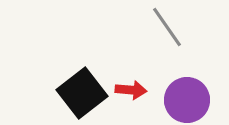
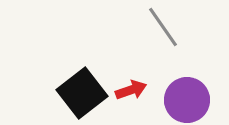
gray line: moved 4 px left
red arrow: rotated 24 degrees counterclockwise
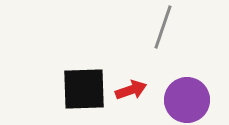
gray line: rotated 54 degrees clockwise
black square: moved 2 px right, 4 px up; rotated 36 degrees clockwise
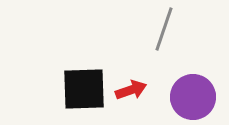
gray line: moved 1 px right, 2 px down
purple circle: moved 6 px right, 3 px up
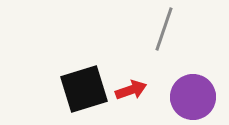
black square: rotated 15 degrees counterclockwise
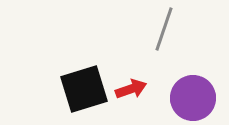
red arrow: moved 1 px up
purple circle: moved 1 px down
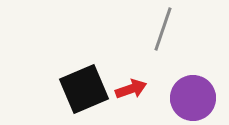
gray line: moved 1 px left
black square: rotated 6 degrees counterclockwise
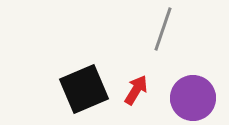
red arrow: moved 5 px right, 1 px down; rotated 40 degrees counterclockwise
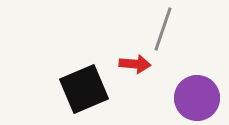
red arrow: moved 1 px left, 26 px up; rotated 64 degrees clockwise
purple circle: moved 4 px right
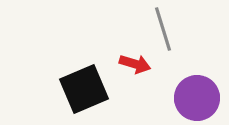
gray line: rotated 36 degrees counterclockwise
red arrow: rotated 12 degrees clockwise
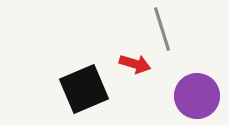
gray line: moved 1 px left
purple circle: moved 2 px up
